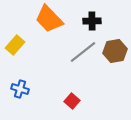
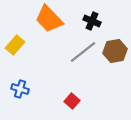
black cross: rotated 24 degrees clockwise
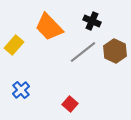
orange trapezoid: moved 8 px down
yellow rectangle: moved 1 px left
brown hexagon: rotated 25 degrees counterclockwise
blue cross: moved 1 px right, 1 px down; rotated 30 degrees clockwise
red square: moved 2 px left, 3 px down
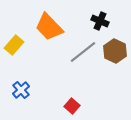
black cross: moved 8 px right
red square: moved 2 px right, 2 px down
